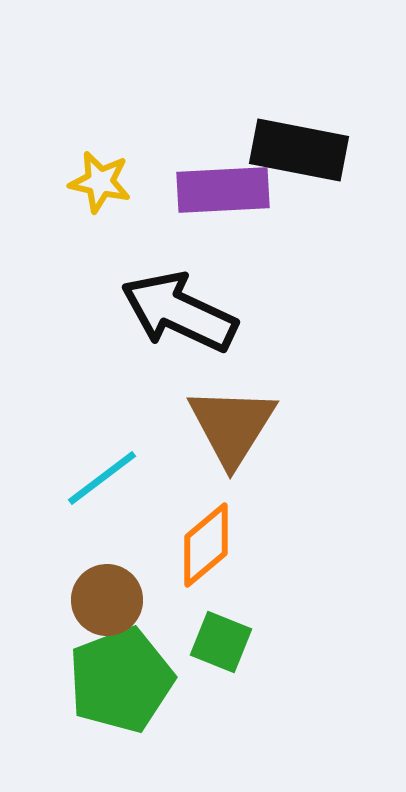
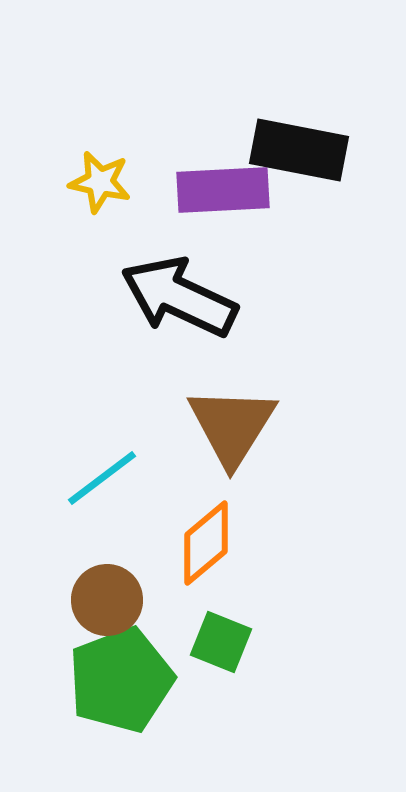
black arrow: moved 15 px up
orange diamond: moved 2 px up
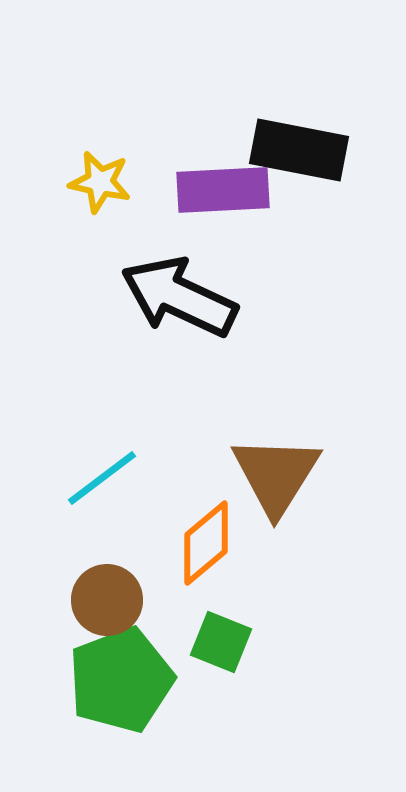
brown triangle: moved 44 px right, 49 px down
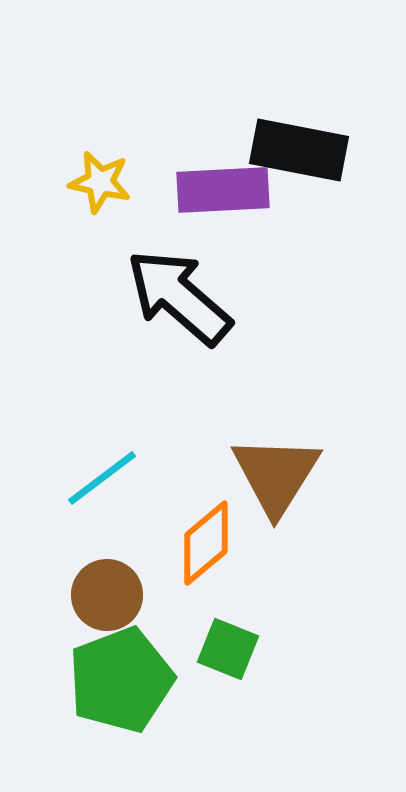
black arrow: rotated 16 degrees clockwise
brown circle: moved 5 px up
green square: moved 7 px right, 7 px down
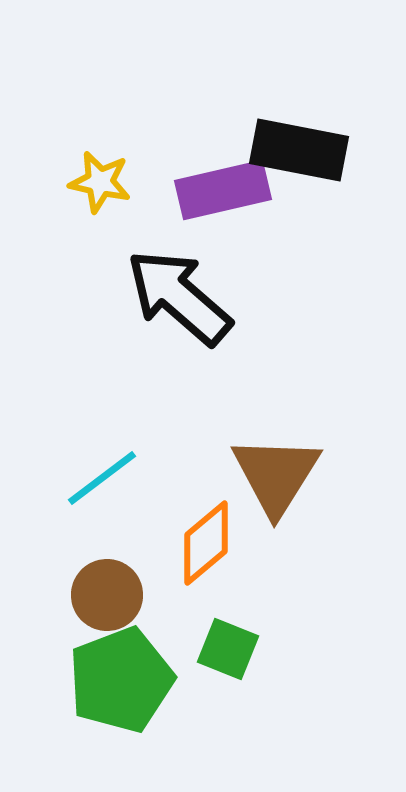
purple rectangle: rotated 10 degrees counterclockwise
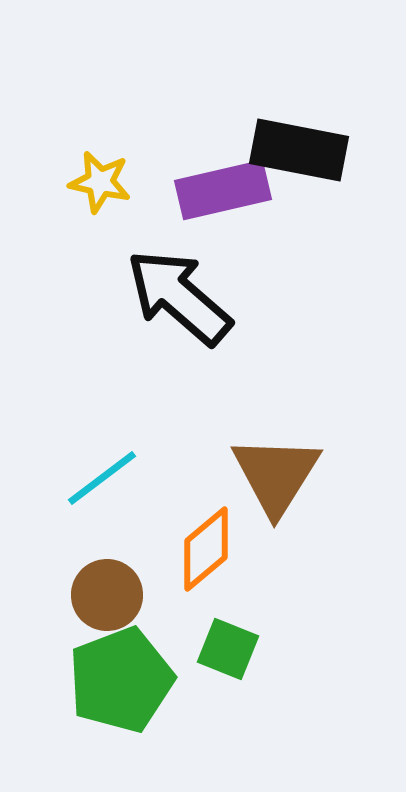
orange diamond: moved 6 px down
